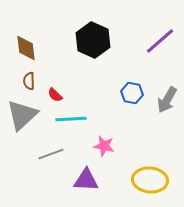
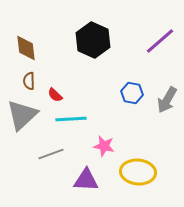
yellow ellipse: moved 12 px left, 8 px up
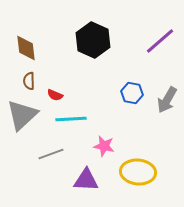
red semicircle: rotated 21 degrees counterclockwise
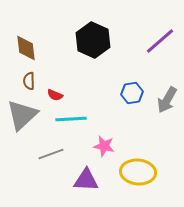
blue hexagon: rotated 20 degrees counterclockwise
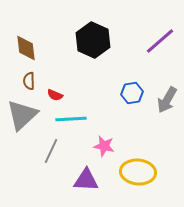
gray line: moved 3 px up; rotated 45 degrees counterclockwise
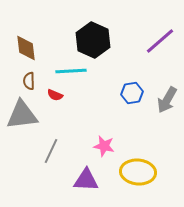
gray triangle: rotated 36 degrees clockwise
cyan line: moved 48 px up
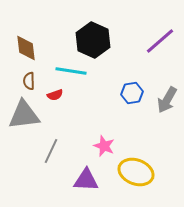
cyan line: rotated 12 degrees clockwise
red semicircle: rotated 42 degrees counterclockwise
gray triangle: moved 2 px right
pink star: rotated 10 degrees clockwise
yellow ellipse: moved 2 px left; rotated 16 degrees clockwise
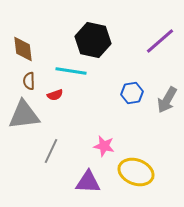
black hexagon: rotated 12 degrees counterclockwise
brown diamond: moved 3 px left, 1 px down
pink star: rotated 10 degrees counterclockwise
purple triangle: moved 2 px right, 2 px down
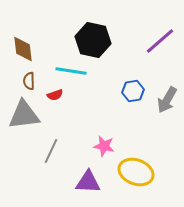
blue hexagon: moved 1 px right, 2 px up
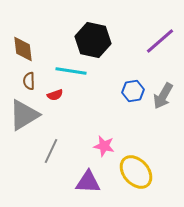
gray arrow: moved 4 px left, 4 px up
gray triangle: rotated 24 degrees counterclockwise
yellow ellipse: rotated 28 degrees clockwise
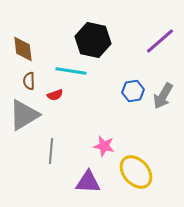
gray line: rotated 20 degrees counterclockwise
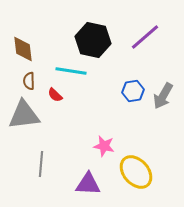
purple line: moved 15 px left, 4 px up
red semicircle: rotated 63 degrees clockwise
gray triangle: rotated 24 degrees clockwise
gray line: moved 10 px left, 13 px down
purple triangle: moved 2 px down
